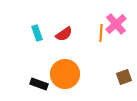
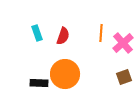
pink cross: moved 7 px right, 19 px down
red semicircle: moved 1 px left, 2 px down; rotated 36 degrees counterclockwise
black rectangle: moved 1 px up; rotated 18 degrees counterclockwise
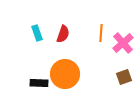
red semicircle: moved 2 px up
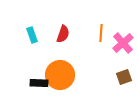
cyan rectangle: moved 5 px left, 2 px down
orange circle: moved 5 px left, 1 px down
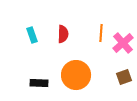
red semicircle: rotated 18 degrees counterclockwise
orange circle: moved 16 px right
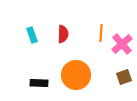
pink cross: moved 1 px left, 1 px down
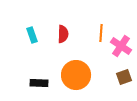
pink cross: moved 1 px left, 2 px down; rotated 15 degrees counterclockwise
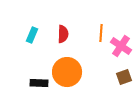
cyan rectangle: rotated 42 degrees clockwise
orange circle: moved 9 px left, 3 px up
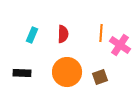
pink cross: moved 1 px left, 1 px up
brown square: moved 24 px left
black rectangle: moved 17 px left, 10 px up
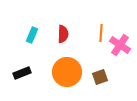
black rectangle: rotated 24 degrees counterclockwise
